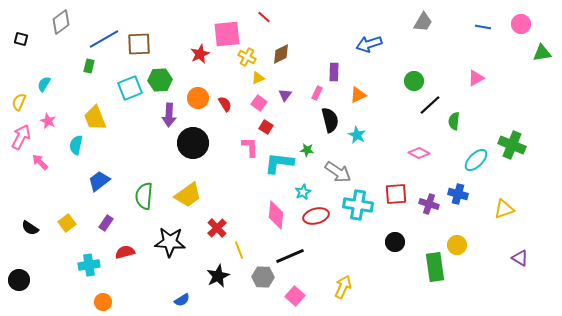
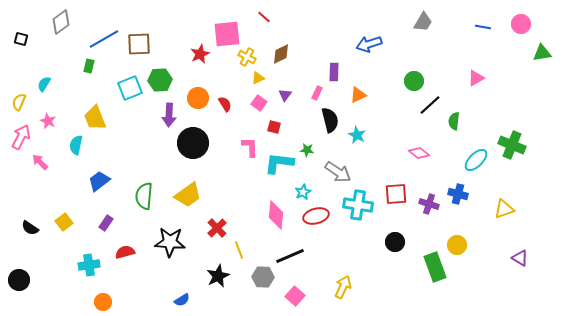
red square at (266, 127): moved 8 px right; rotated 16 degrees counterclockwise
pink diamond at (419, 153): rotated 10 degrees clockwise
yellow square at (67, 223): moved 3 px left, 1 px up
green rectangle at (435, 267): rotated 12 degrees counterclockwise
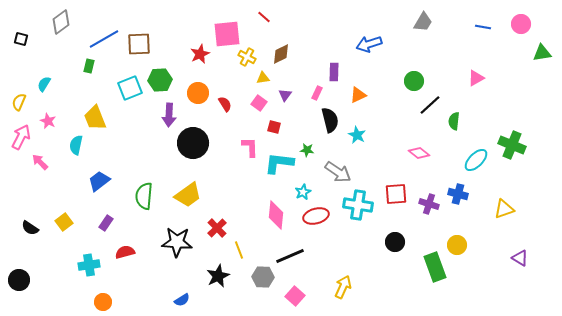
yellow triangle at (258, 78): moved 5 px right; rotated 16 degrees clockwise
orange circle at (198, 98): moved 5 px up
black star at (170, 242): moved 7 px right
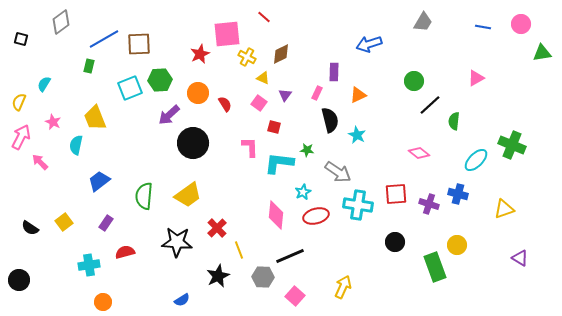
yellow triangle at (263, 78): rotated 32 degrees clockwise
purple arrow at (169, 115): rotated 45 degrees clockwise
pink star at (48, 121): moved 5 px right, 1 px down
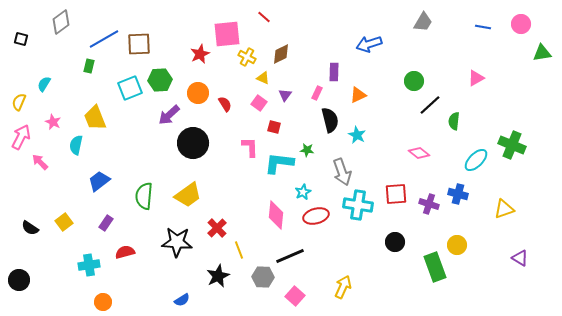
gray arrow at (338, 172): moved 4 px right; rotated 36 degrees clockwise
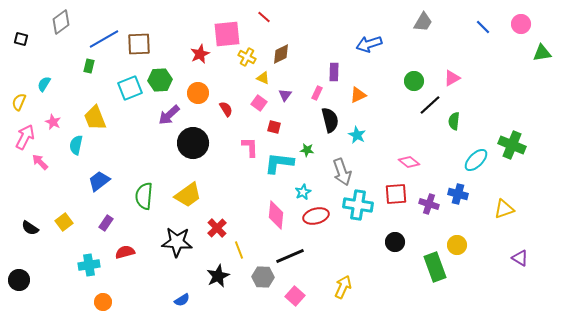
blue line at (483, 27): rotated 35 degrees clockwise
pink triangle at (476, 78): moved 24 px left
red semicircle at (225, 104): moved 1 px right, 5 px down
pink arrow at (21, 137): moved 4 px right
pink diamond at (419, 153): moved 10 px left, 9 px down
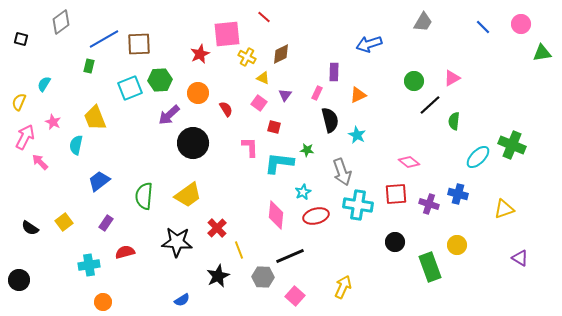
cyan ellipse at (476, 160): moved 2 px right, 3 px up
green rectangle at (435, 267): moved 5 px left
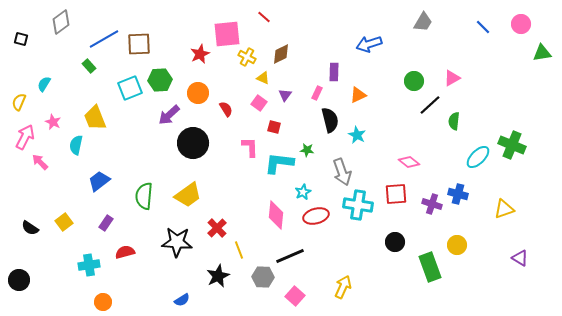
green rectangle at (89, 66): rotated 56 degrees counterclockwise
purple cross at (429, 204): moved 3 px right
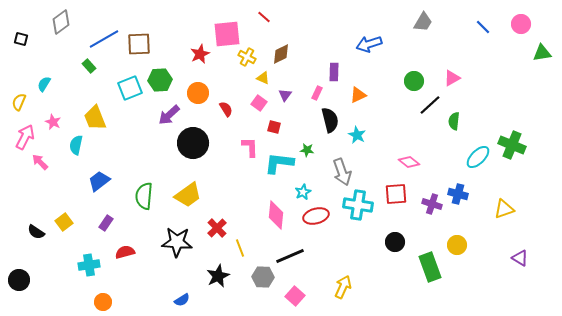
black semicircle at (30, 228): moved 6 px right, 4 px down
yellow line at (239, 250): moved 1 px right, 2 px up
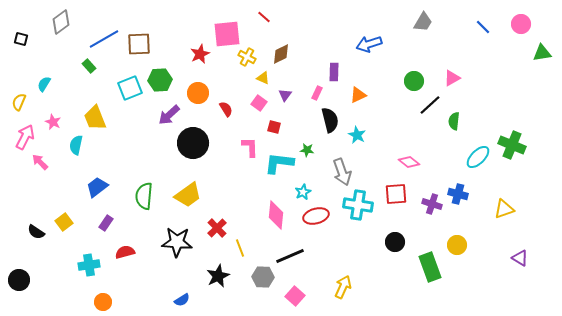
blue trapezoid at (99, 181): moved 2 px left, 6 px down
